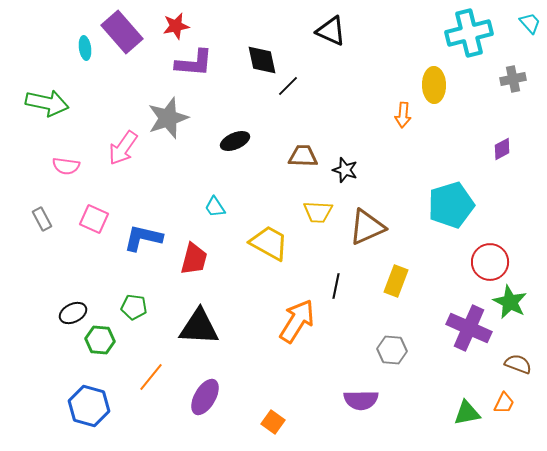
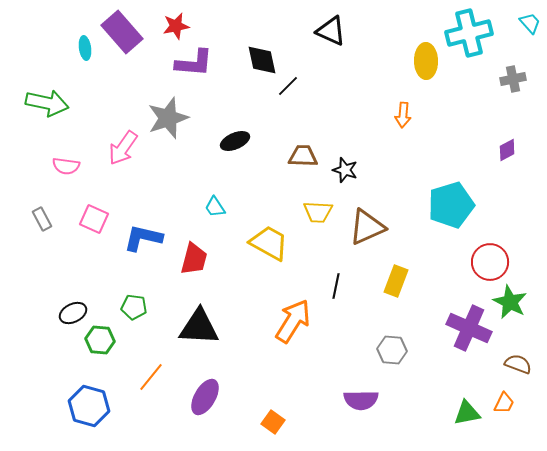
yellow ellipse at (434, 85): moved 8 px left, 24 px up
purple diamond at (502, 149): moved 5 px right, 1 px down
orange arrow at (297, 321): moved 4 px left
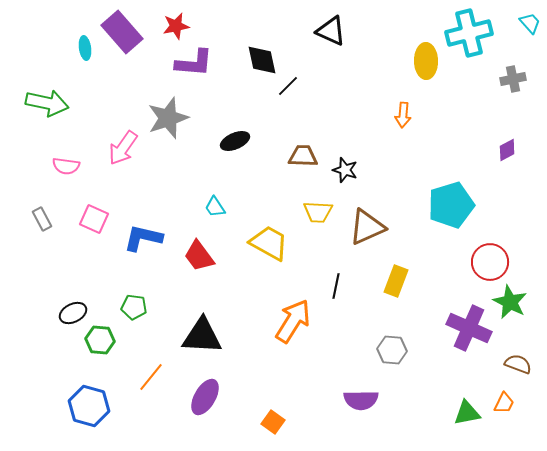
red trapezoid at (194, 259): moved 5 px right, 3 px up; rotated 128 degrees clockwise
black triangle at (199, 327): moved 3 px right, 9 px down
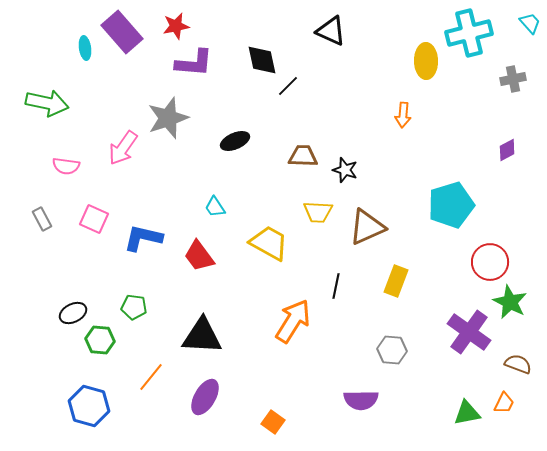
purple cross at (469, 328): moved 4 px down; rotated 12 degrees clockwise
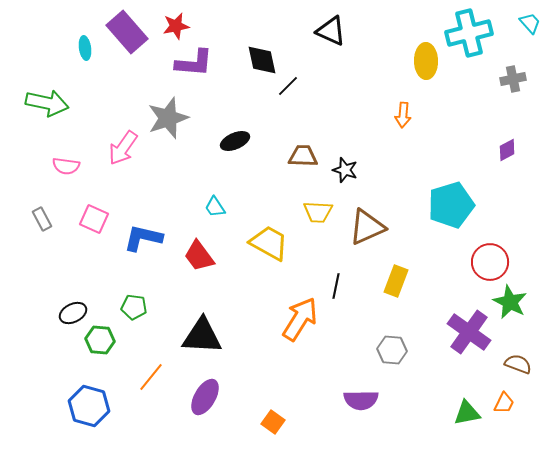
purple rectangle at (122, 32): moved 5 px right
orange arrow at (293, 321): moved 7 px right, 2 px up
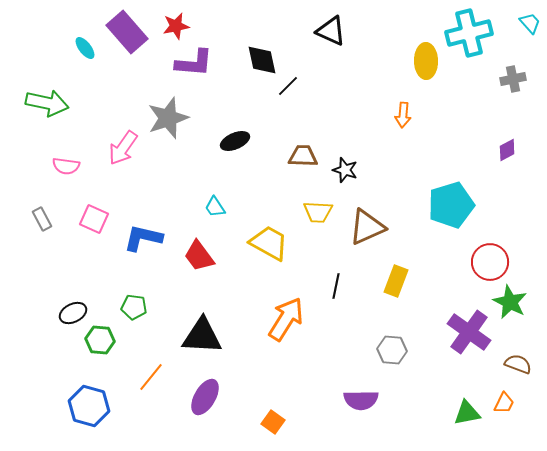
cyan ellipse at (85, 48): rotated 30 degrees counterclockwise
orange arrow at (300, 319): moved 14 px left
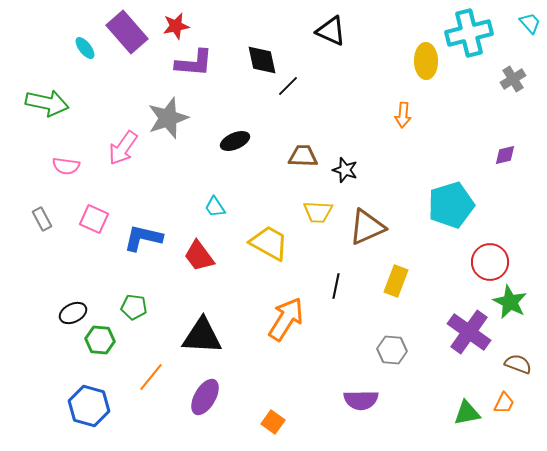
gray cross at (513, 79): rotated 20 degrees counterclockwise
purple diamond at (507, 150): moved 2 px left, 5 px down; rotated 15 degrees clockwise
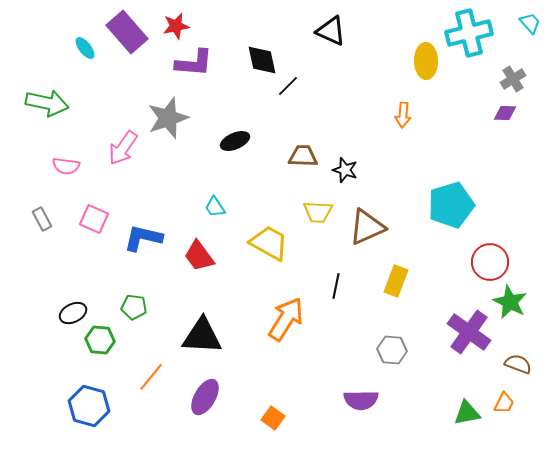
purple diamond at (505, 155): moved 42 px up; rotated 15 degrees clockwise
orange square at (273, 422): moved 4 px up
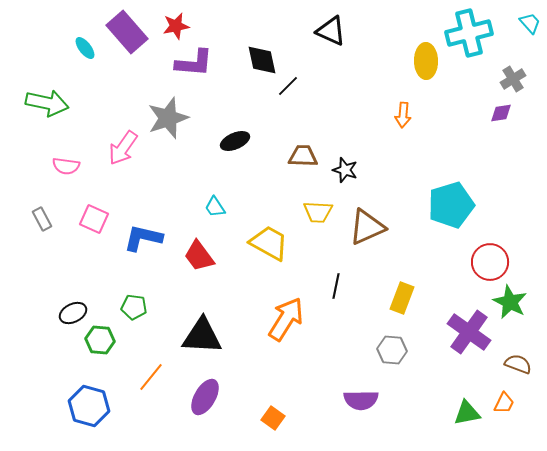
purple diamond at (505, 113): moved 4 px left; rotated 10 degrees counterclockwise
yellow rectangle at (396, 281): moved 6 px right, 17 px down
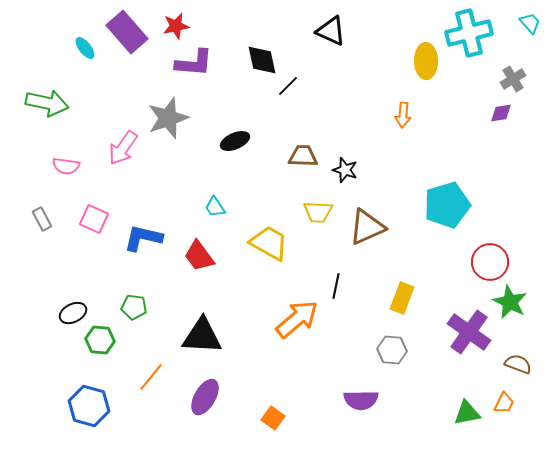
cyan pentagon at (451, 205): moved 4 px left
orange arrow at (286, 319): moved 11 px right; rotated 18 degrees clockwise
